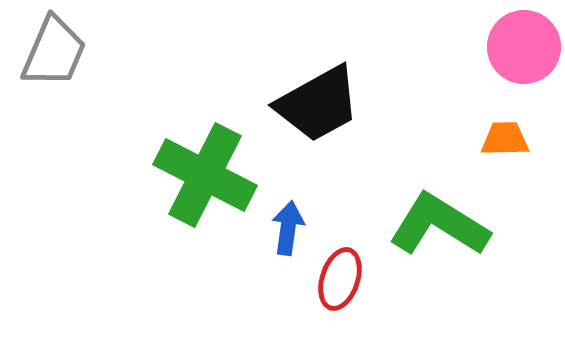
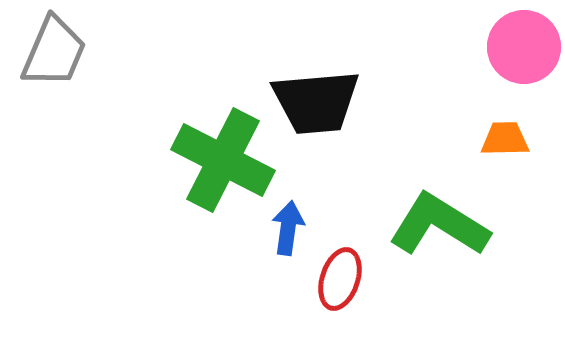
black trapezoid: moved 2 px left, 2 px up; rotated 24 degrees clockwise
green cross: moved 18 px right, 15 px up
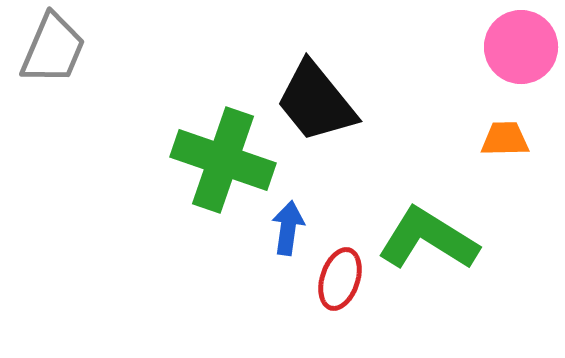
pink circle: moved 3 px left
gray trapezoid: moved 1 px left, 3 px up
black trapezoid: rotated 56 degrees clockwise
green cross: rotated 8 degrees counterclockwise
green L-shape: moved 11 px left, 14 px down
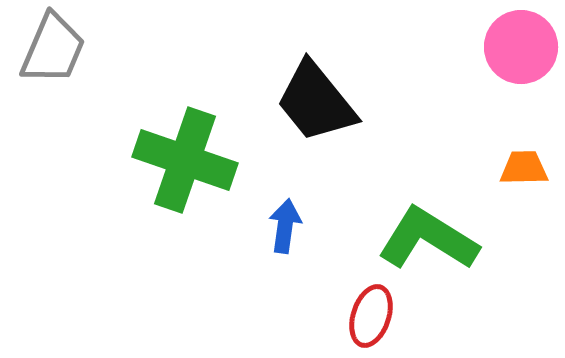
orange trapezoid: moved 19 px right, 29 px down
green cross: moved 38 px left
blue arrow: moved 3 px left, 2 px up
red ellipse: moved 31 px right, 37 px down
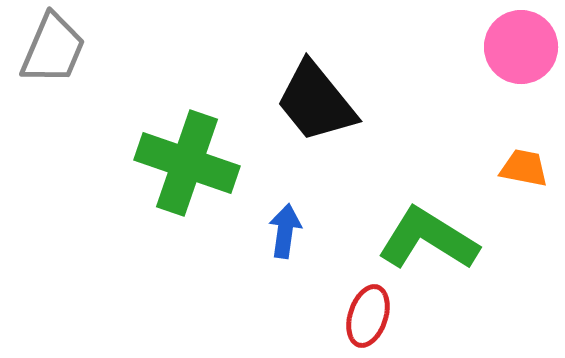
green cross: moved 2 px right, 3 px down
orange trapezoid: rotated 12 degrees clockwise
blue arrow: moved 5 px down
red ellipse: moved 3 px left
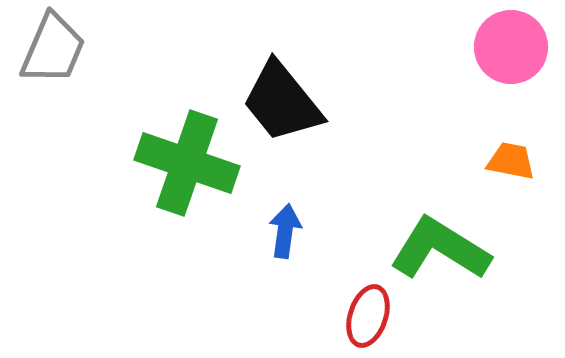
pink circle: moved 10 px left
black trapezoid: moved 34 px left
orange trapezoid: moved 13 px left, 7 px up
green L-shape: moved 12 px right, 10 px down
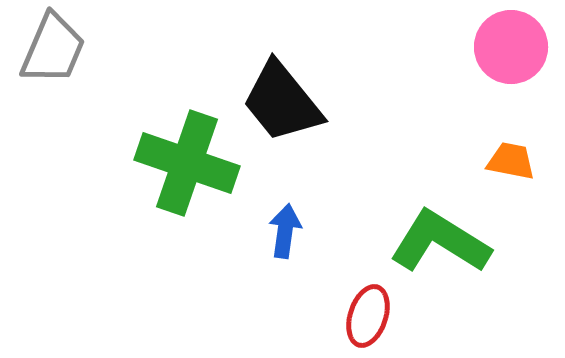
green L-shape: moved 7 px up
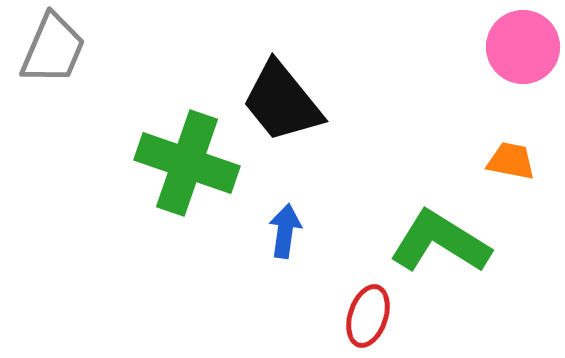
pink circle: moved 12 px right
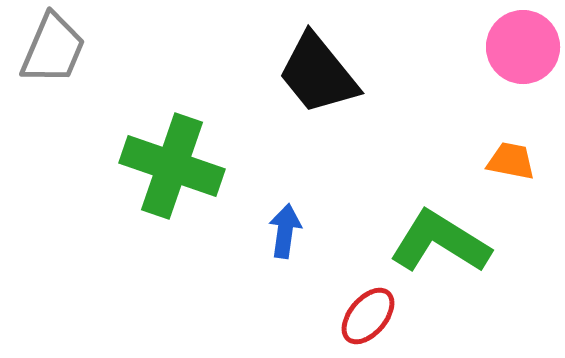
black trapezoid: moved 36 px right, 28 px up
green cross: moved 15 px left, 3 px down
red ellipse: rotated 22 degrees clockwise
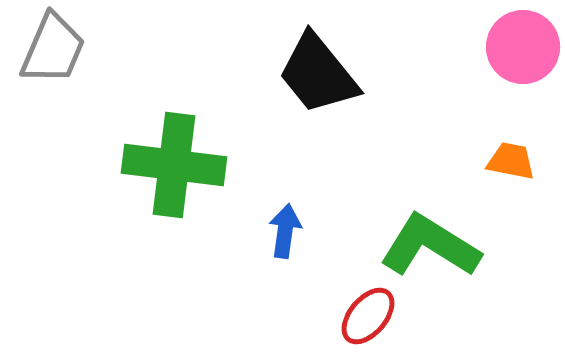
green cross: moved 2 px right, 1 px up; rotated 12 degrees counterclockwise
green L-shape: moved 10 px left, 4 px down
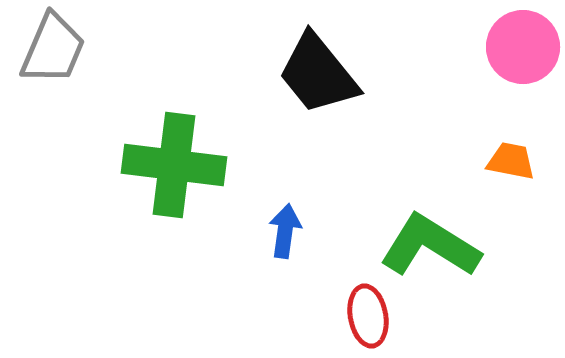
red ellipse: rotated 50 degrees counterclockwise
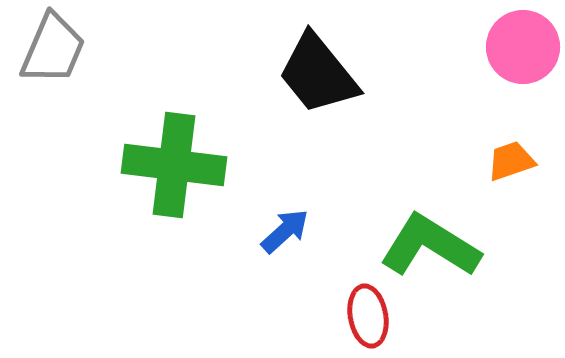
orange trapezoid: rotated 30 degrees counterclockwise
blue arrow: rotated 40 degrees clockwise
